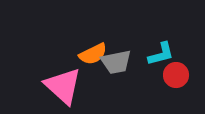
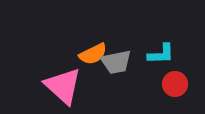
cyan L-shape: rotated 12 degrees clockwise
red circle: moved 1 px left, 9 px down
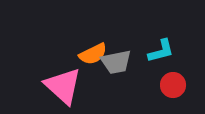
cyan L-shape: moved 3 px up; rotated 12 degrees counterclockwise
red circle: moved 2 px left, 1 px down
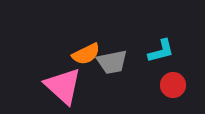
orange semicircle: moved 7 px left
gray trapezoid: moved 4 px left
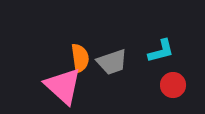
orange semicircle: moved 6 px left, 4 px down; rotated 72 degrees counterclockwise
gray trapezoid: rotated 8 degrees counterclockwise
